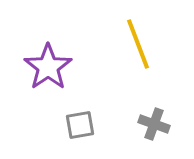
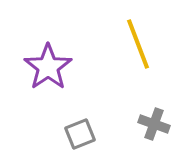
gray square: moved 9 px down; rotated 12 degrees counterclockwise
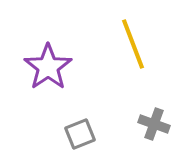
yellow line: moved 5 px left
